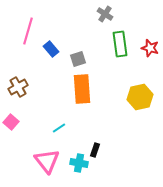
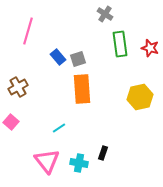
blue rectangle: moved 7 px right, 8 px down
black rectangle: moved 8 px right, 3 px down
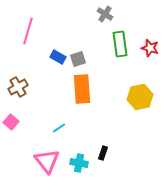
blue rectangle: rotated 21 degrees counterclockwise
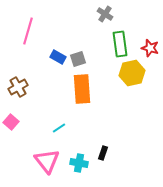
yellow hexagon: moved 8 px left, 24 px up
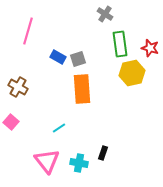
brown cross: rotated 30 degrees counterclockwise
